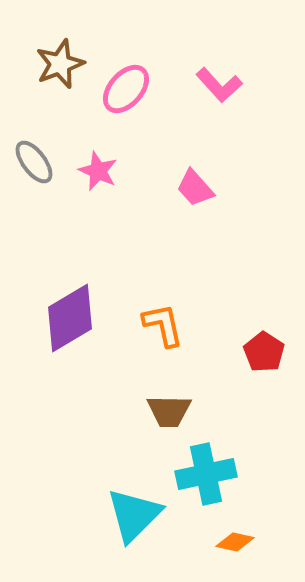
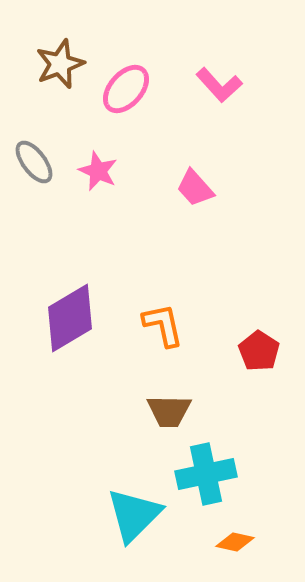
red pentagon: moved 5 px left, 1 px up
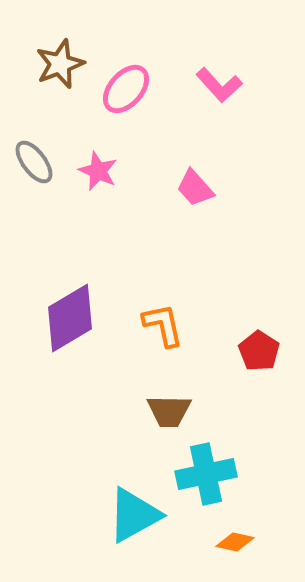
cyan triangle: rotated 16 degrees clockwise
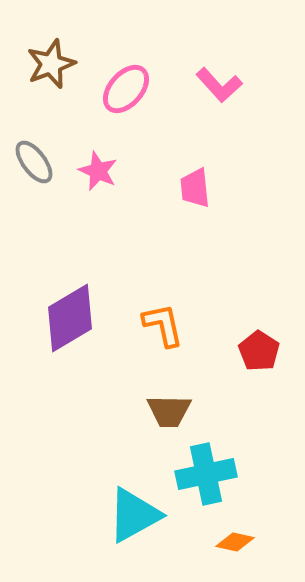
brown star: moved 9 px left
pink trapezoid: rotated 36 degrees clockwise
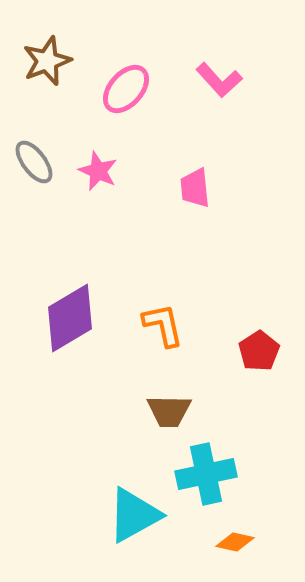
brown star: moved 4 px left, 3 px up
pink L-shape: moved 5 px up
red pentagon: rotated 6 degrees clockwise
